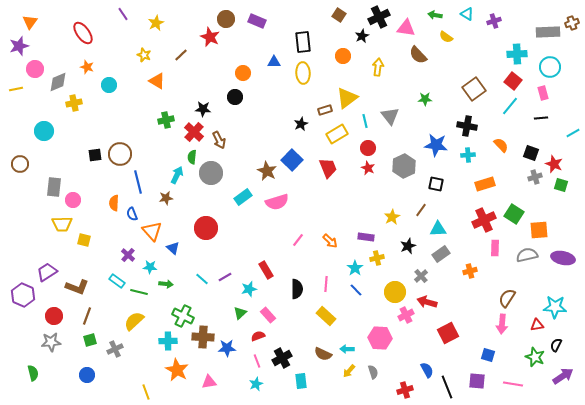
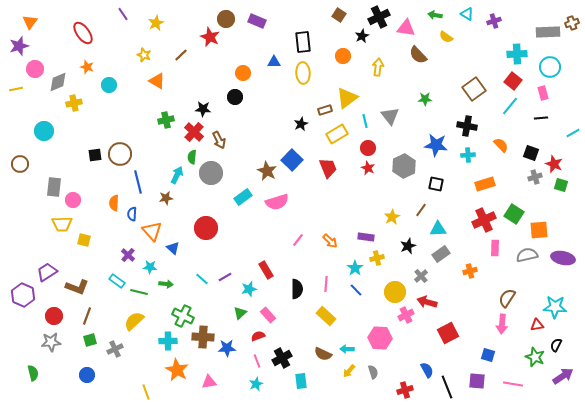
blue semicircle at (132, 214): rotated 24 degrees clockwise
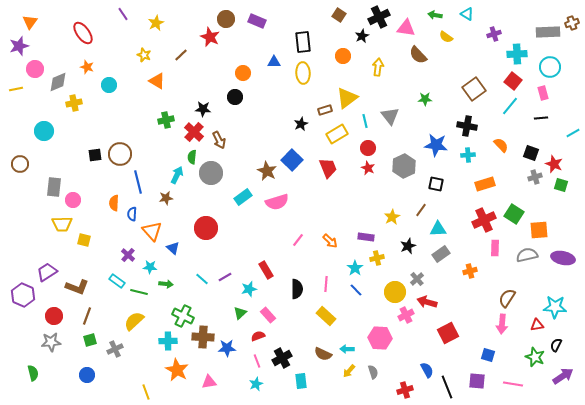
purple cross at (494, 21): moved 13 px down
gray cross at (421, 276): moved 4 px left, 3 px down
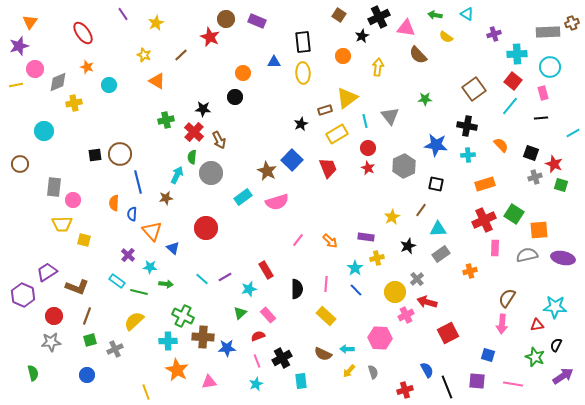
yellow line at (16, 89): moved 4 px up
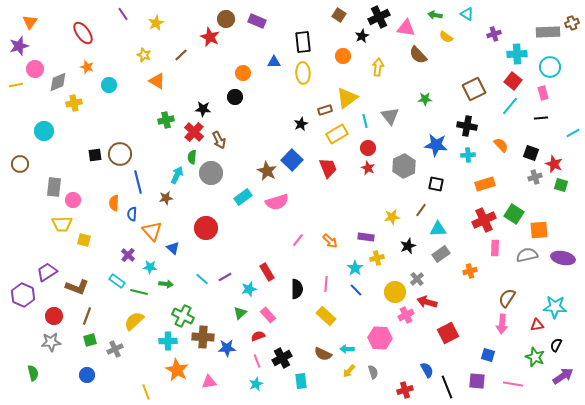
brown square at (474, 89): rotated 10 degrees clockwise
yellow star at (392, 217): rotated 21 degrees clockwise
red rectangle at (266, 270): moved 1 px right, 2 px down
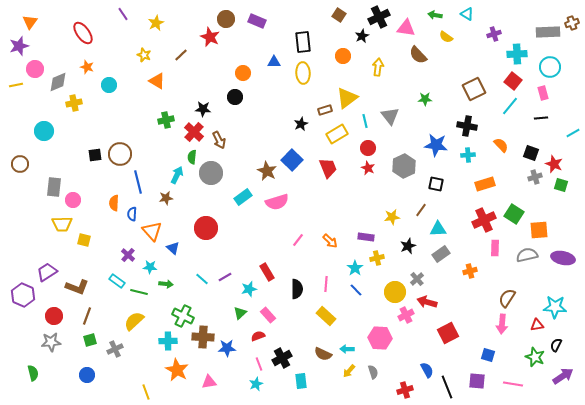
pink line at (257, 361): moved 2 px right, 3 px down
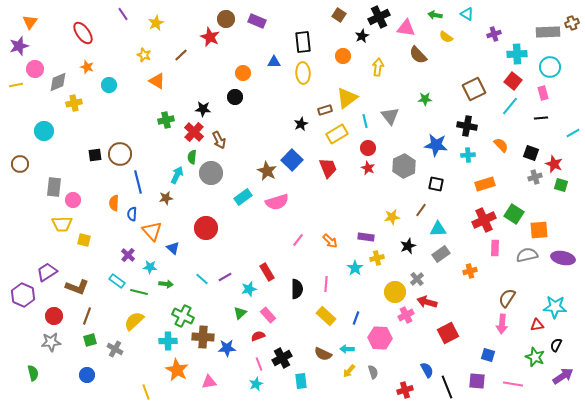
blue line at (356, 290): moved 28 px down; rotated 64 degrees clockwise
gray cross at (115, 349): rotated 35 degrees counterclockwise
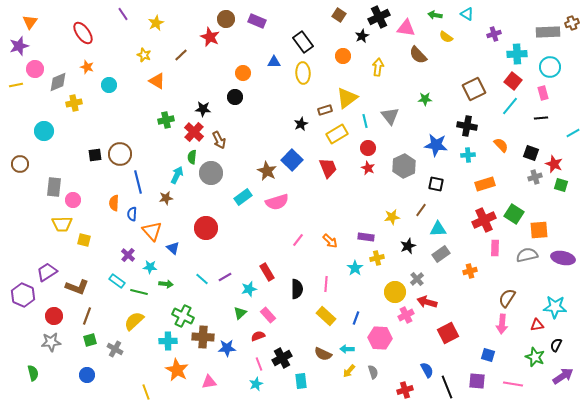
black rectangle at (303, 42): rotated 30 degrees counterclockwise
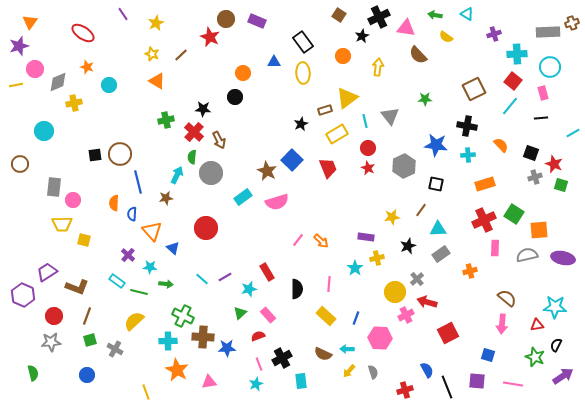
red ellipse at (83, 33): rotated 20 degrees counterclockwise
yellow star at (144, 55): moved 8 px right, 1 px up
orange arrow at (330, 241): moved 9 px left
pink line at (326, 284): moved 3 px right
brown semicircle at (507, 298): rotated 96 degrees clockwise
